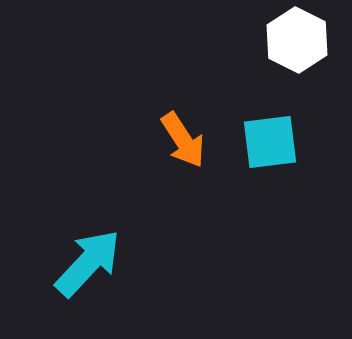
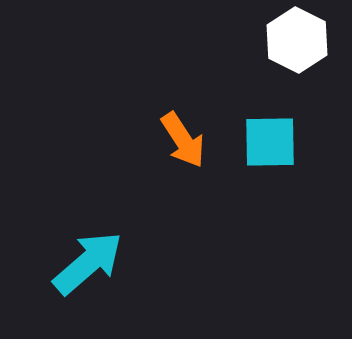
cyan square: rotated 6 degrees clockwise
cyan arrow: rotated 6 degrees clockwise
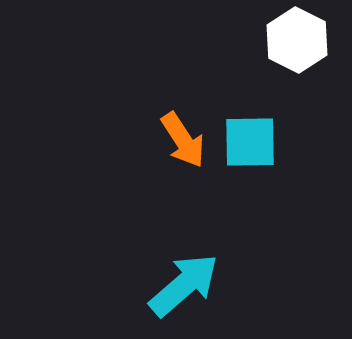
cyan square: moved 20 px left
cyan arrow: moved 96 px right, 22 px down
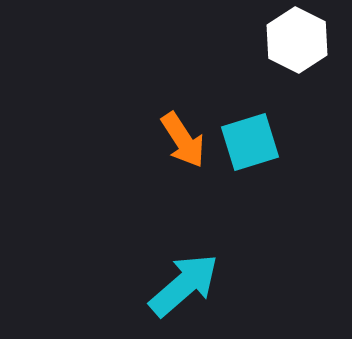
cyan square: rotated 16 degrees counterclockwise
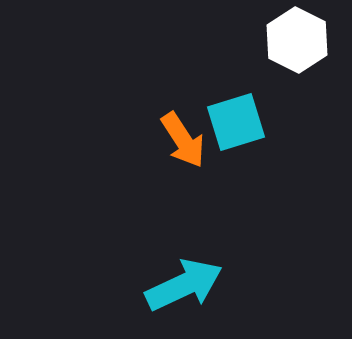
cyan square: moved 14 px left, 20 px up
cyan arrow: rotated 16 degrees clockwise
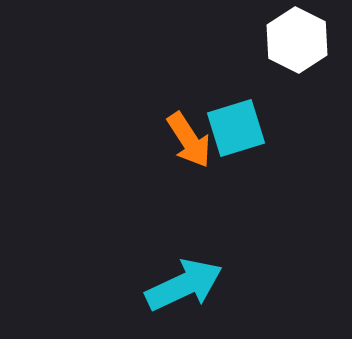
cyan square: moved 6 px down
orange arrow: moved 6 px right
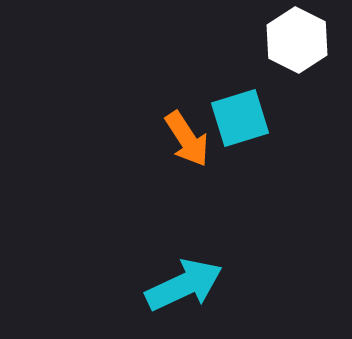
cyan square: moved 4 px right, 10 px up
orange arrow: moved 2 px left, 1 px up
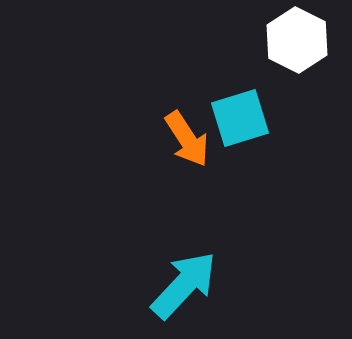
cyan arrow: rotated 22 degrees counterclockwise
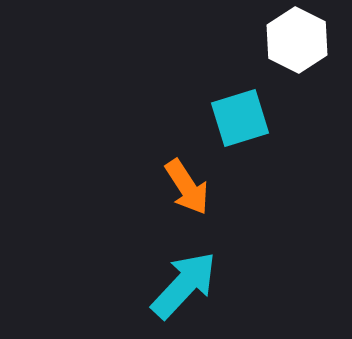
orange arrow: moved 48 px down
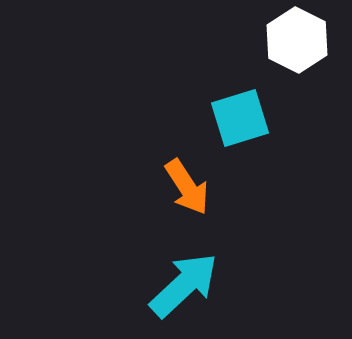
cyan arrow: rotated 4 degrees clockwise
